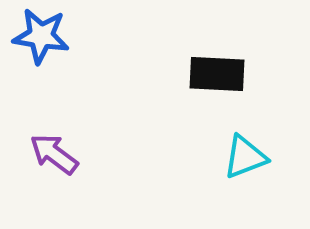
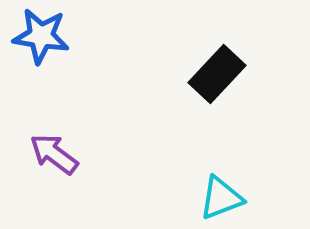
black rectangle: rotated 50 degrees counterclockwise
cyan triangle: moved 24 px left, 41 px down
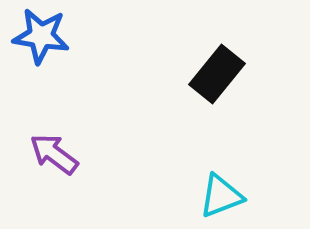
black rectangle: rotated 4 degrees counterclockwise
cyan triangle: moved 2 px up
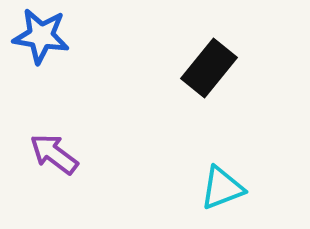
black rectangle: moved 8 px left, 6 px up
cyan triangle: moved 1 px right, 8 px up
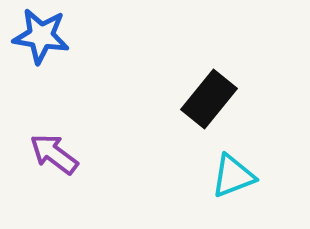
black rectangle: moved 31 px down
cyan triangle: moved 11 px right, 12 px up
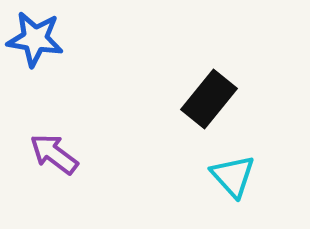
blue star: moved 6 px left, 3 px down
cyan triangle: rotated 51 degrees counterclockwise
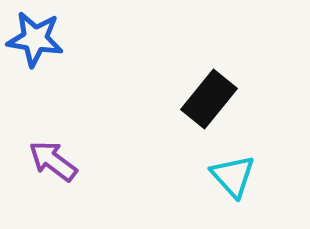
purple arrow: moved 1 px left, 7 px down
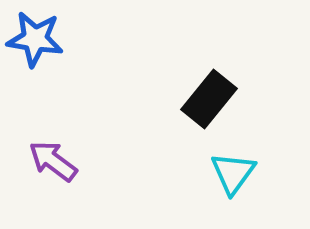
cyan triangle: moved 3 px up; rotated 18 degrees clockwise
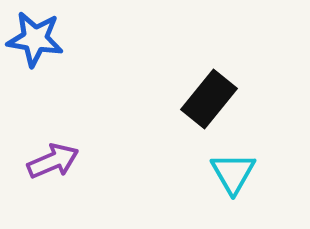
purple arrow: rotated 120 degrees clockwise
cyan triangle: rotated 6 degrees counterclockwise
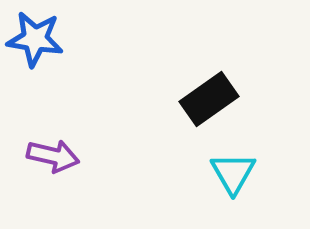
black rectangle: rotated 16 degrees clockwise
purple arrow: moved 5 px up; rotated 36 degrees clockwise
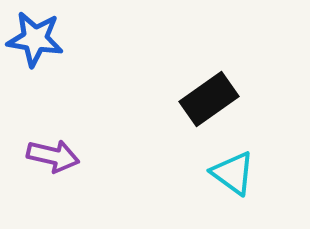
cyan triangle: rotated 24 degrees counterclockwise
